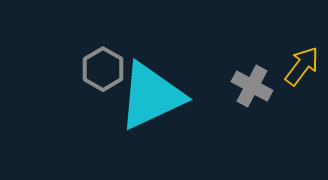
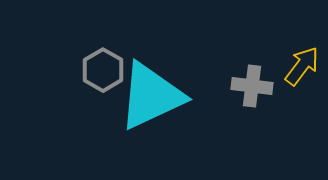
gray hexagon: moved 1 px down
gray cross: rotated 21 degrees counterclockwise
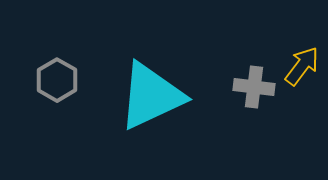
gray hexagon: moved 46 px left, 10 px down
gray cross: moved 2 px right, 1 px down
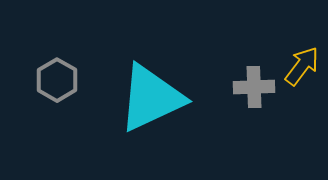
gray cross: rotated 9 degrees counterclockwise
cyan triangle: moved 2 px down
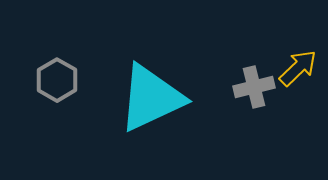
yellow arrow: moved 4 px left, 2 px down; rotated 9 degrees clockwise
gray cross: rotated 12 degrees counterclockwise
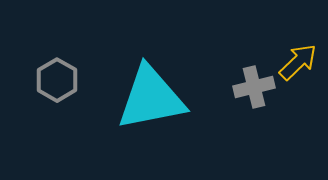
yellow arrow: moved 6 px up
cyan triangle: rotated 14 degrees clockwise
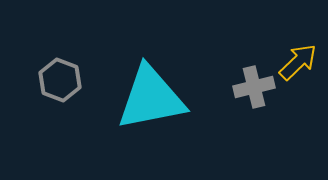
gray hexagon: moved 3 px right; rotated 9 degrees counterclockwise
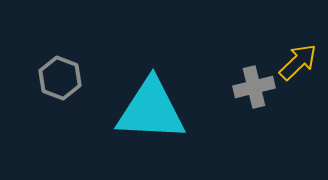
gray hexagon: moved 2 px up
cyan triangle: moved 12 px down; rotated 14 degrees clockwise
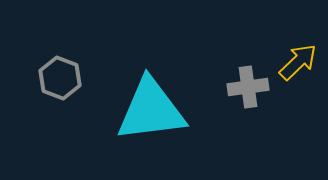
gray cross: moved 6 px left; rotated 6 degrees clockwise
cyan triangle: rotated 10 degrees counterclockwise
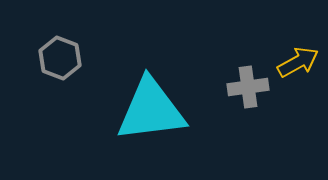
yellow arrow: rotated 15 degrees clockwise
gray hexagon: moved 20 px up
